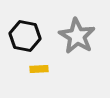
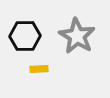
black hexagon: rotated 12 degrees counterclockwise
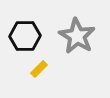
yellow rectangle: rotated 42 degrees counterclockwise
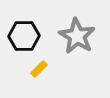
black hexagon: moved 1 px left
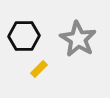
gray star: moved 1 px right, 3 px down
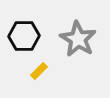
yellow rectangle: moved 2 px down
